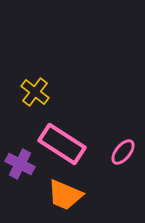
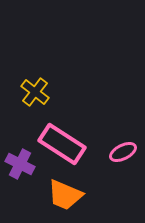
pink ellipse: rotated 24 degrees clockwise
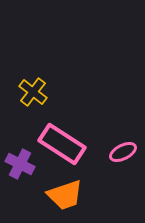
yellow cross: moved 2 px left
orange trapezoid: rotated 42 degrees counterclockwise
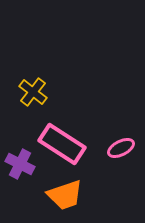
pink ellipse: moved 2 px left, 4 px up
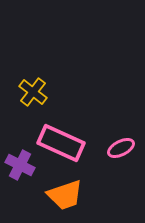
pink rectangle: moved 1 px left, 1 px up; rotated 9 degrees counterclockwise
purple cross: moved 1 px down
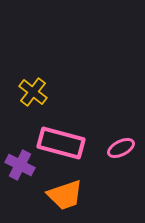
pink rectangle: rotated 9 degrees counterclockwise
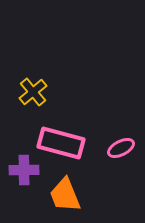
yellow cross: rotated 12 degrees clockwise
purple cross: moved 4 px right, 5 px down; rotated 28 degrees counterclockwise
orange trapezoid: rotated 87 degrees clockwise
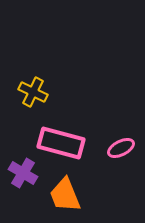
yellow cross: rotated 24 degrees counterclockwise
purple cross: moved 1 px left, 3 px down; rotated 32 degrees clockwise
